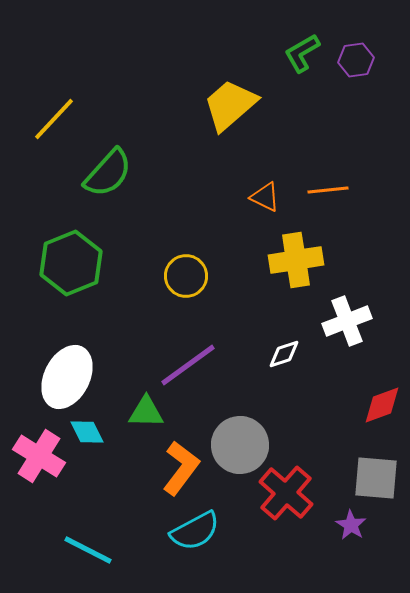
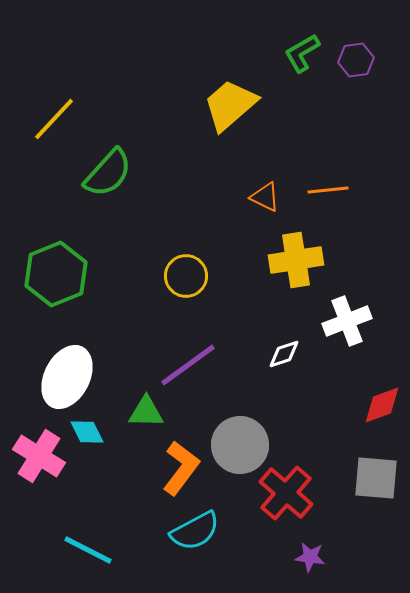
green hexagon: moved 15 px left, 11 px down
purple star: moved 41 px left, 32 px down; rotated 24 degrees counterclockwise
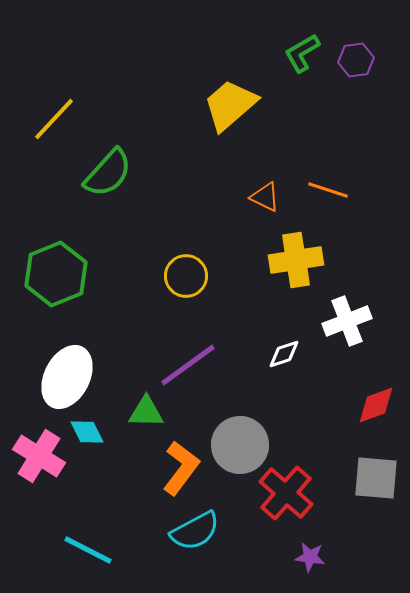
orange line: rotated 24 degrees clockwise
red diamond: moved 6 px left
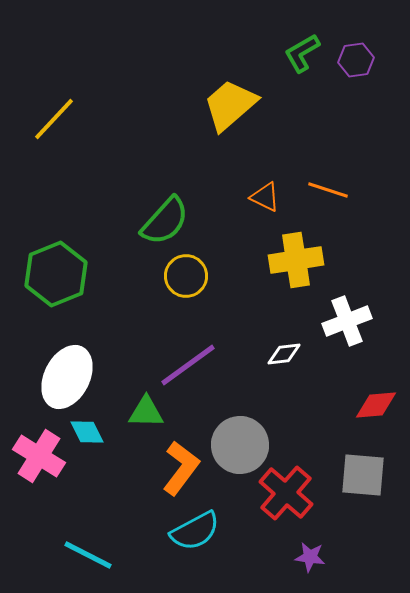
green semicircle: moved 57 px right, 48 px down
white diamond: rotated 12 degrees clockwise
red diamond: rotated 15 degrees clockwise
gray square: moved 13 px left, 3 px up
cyan line: moved 5 px down
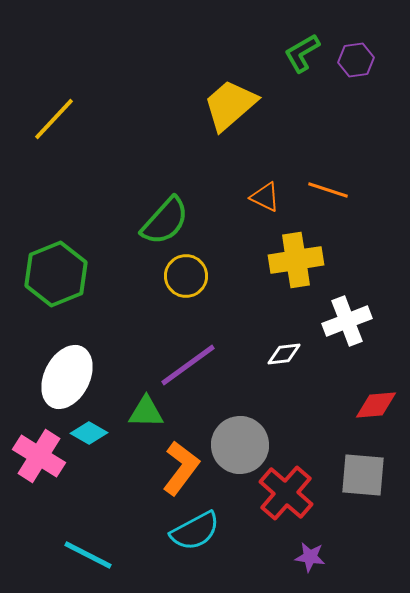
cyan diamond: moved 2 px right, 1 px down; rotated 33 degrees counterclockwise
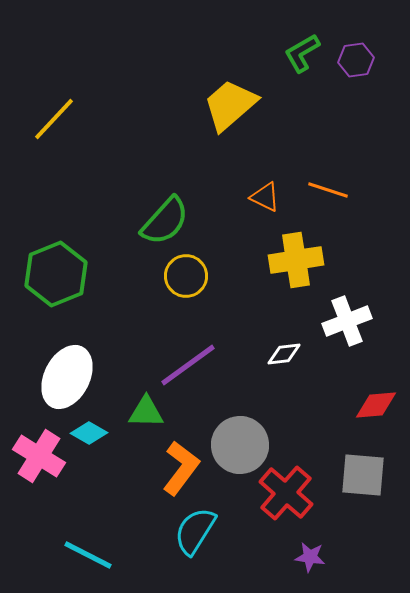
cyan semicircle: rotated 150 degrees clockwise
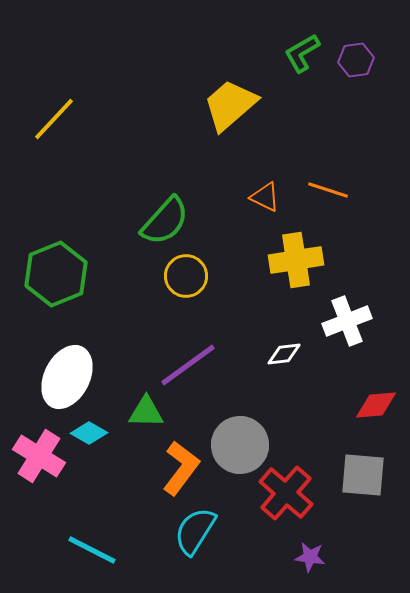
cyan line: moved 4 px right, 5 px up
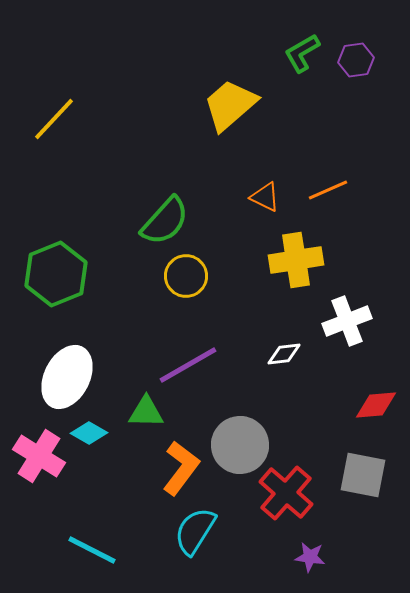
orange line: rotated 42 degrees counterclockwise
purple line: rotated 6 degrees clockwise
gray square: rotated 6 degrees clockwise
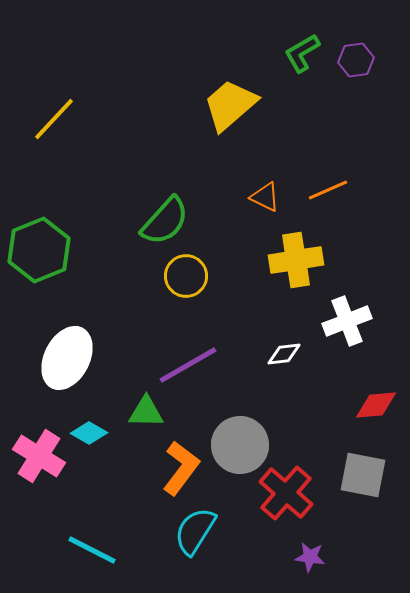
green hexagon: moved 17 px left, 24 px up
white ellipse: moved 19 px up
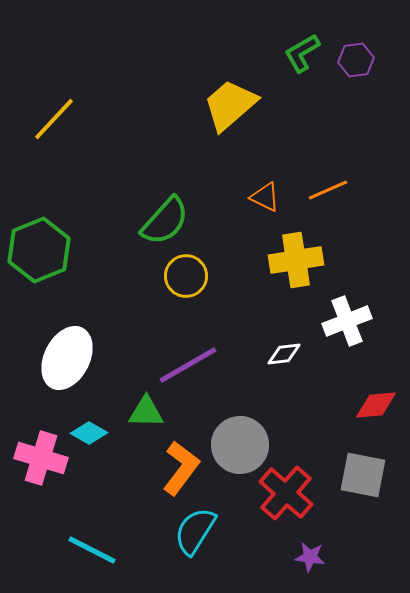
pink cross: moved 2 px right, 2 px down; rotated 15 degrees counterclockwise
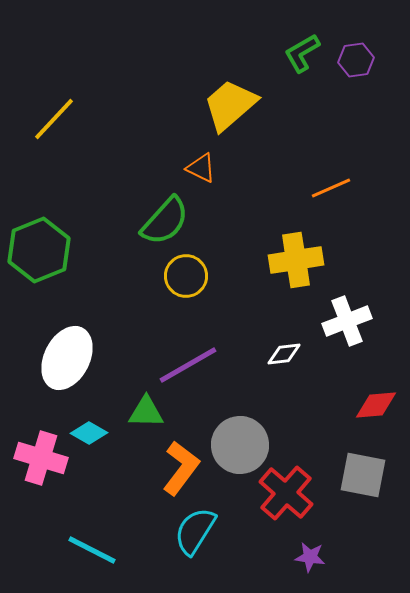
orange line: moved 3 px right, 2 px up
orange triangle: moved 64 px left, 29 px up
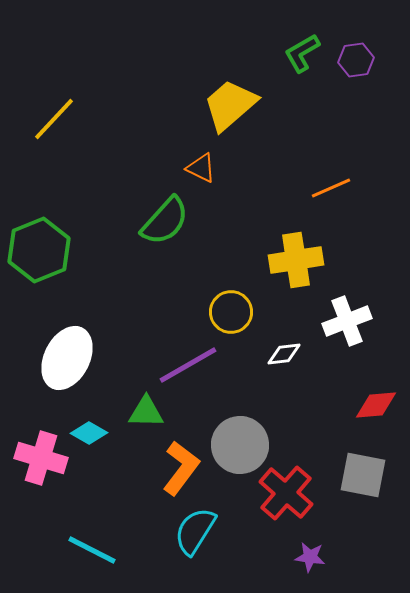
yellow circle: moved 45 px right, 36 px down
